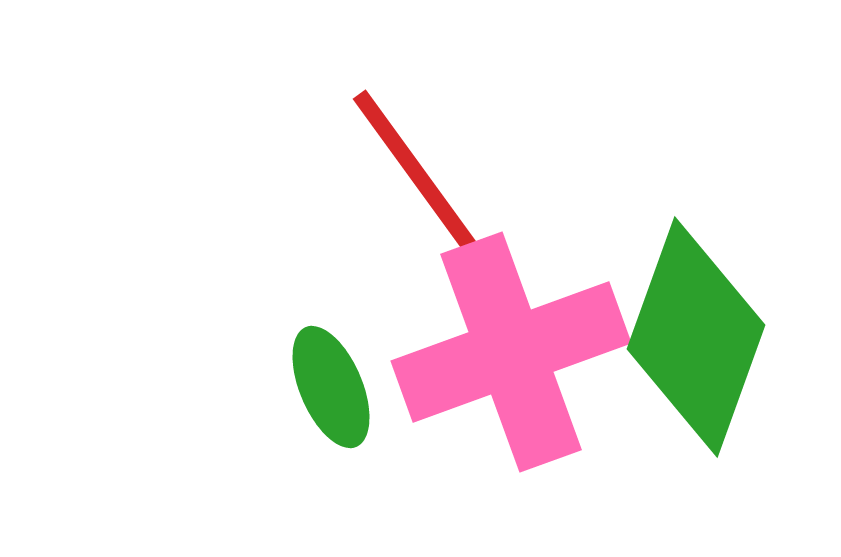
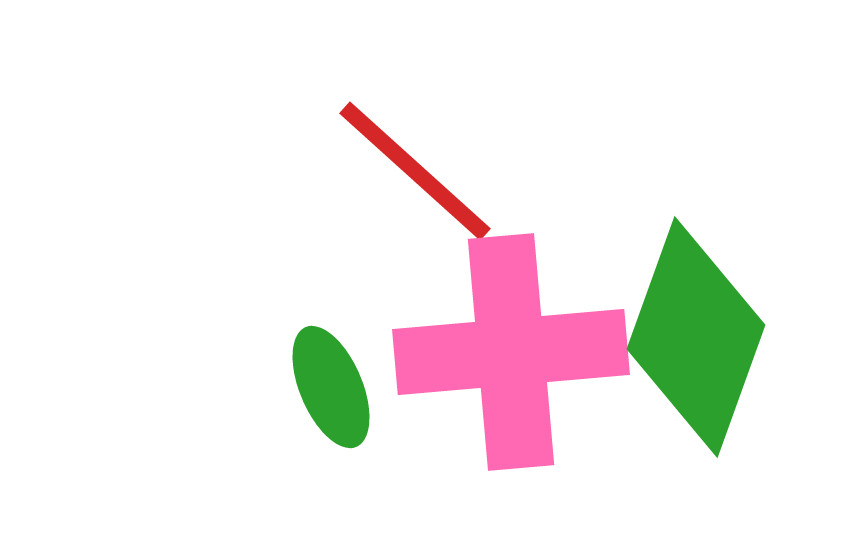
red line: rotated 12 degrees counterclockwise
pink cross: rotated 15 degrees clockwise
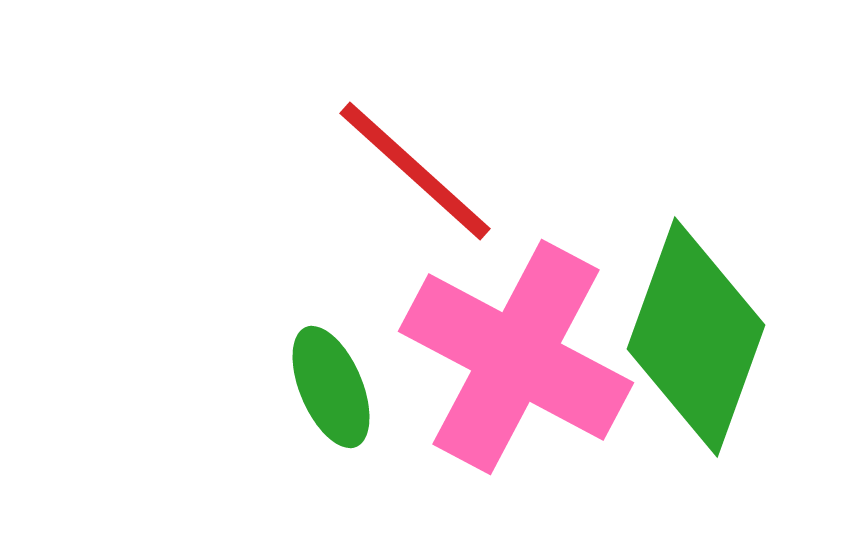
pink cross: moved 5 px right, 5 px down; rotated 33 degrees clockwise
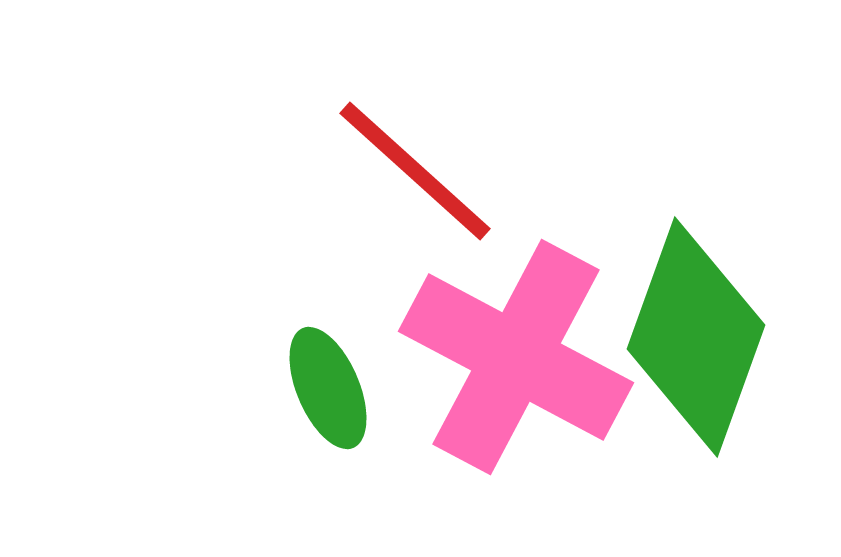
green ellipse: moved 3 px left, 1 px down
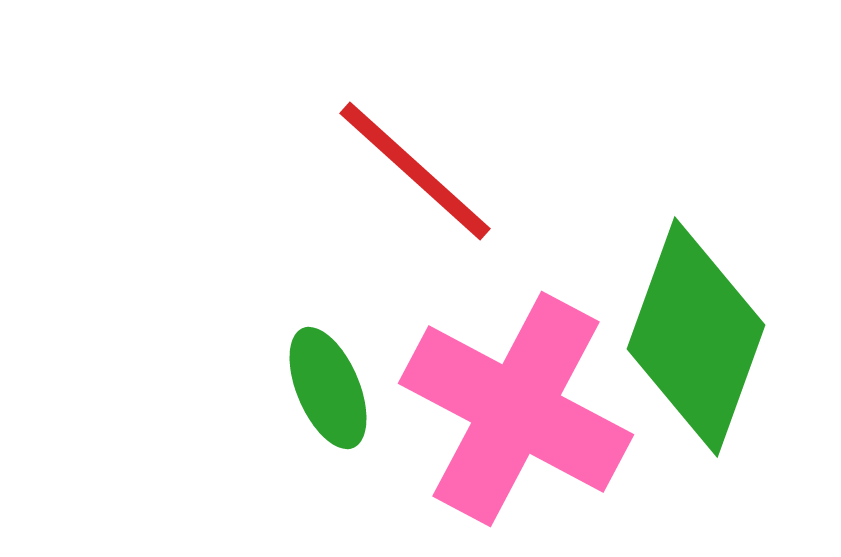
pink cross: moved 52 px down
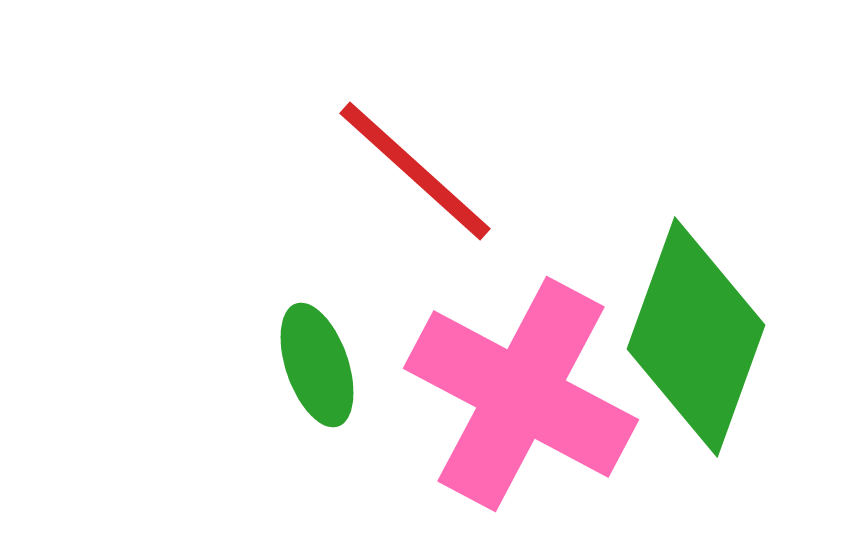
green ellipse: moved 11 px left, 23 px up; rotated 4 degrees clockwise
pink cross: moved 5 px right, 15 px up
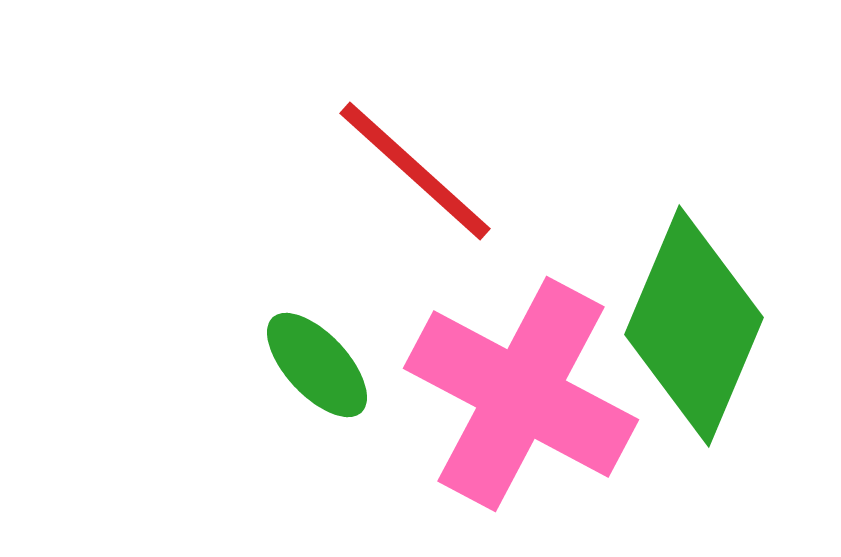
green diamond: moved 2 px left, 11 px up; rotated 3 degrees clockwise
green ellipse: rotated 24 degrees counterclockwise
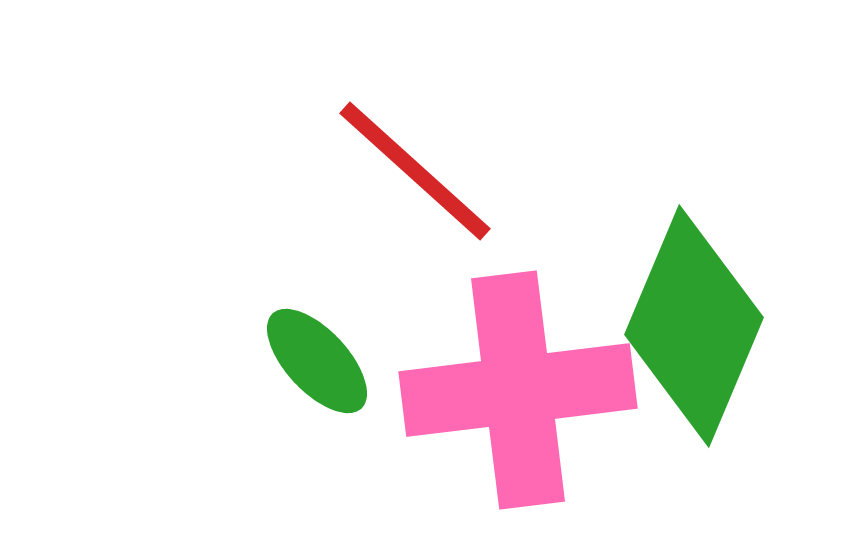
green ellipse: moved 4 px up
pink cross: moved 3 px left, 4 px up; rotated 35 degrees counterclockwise
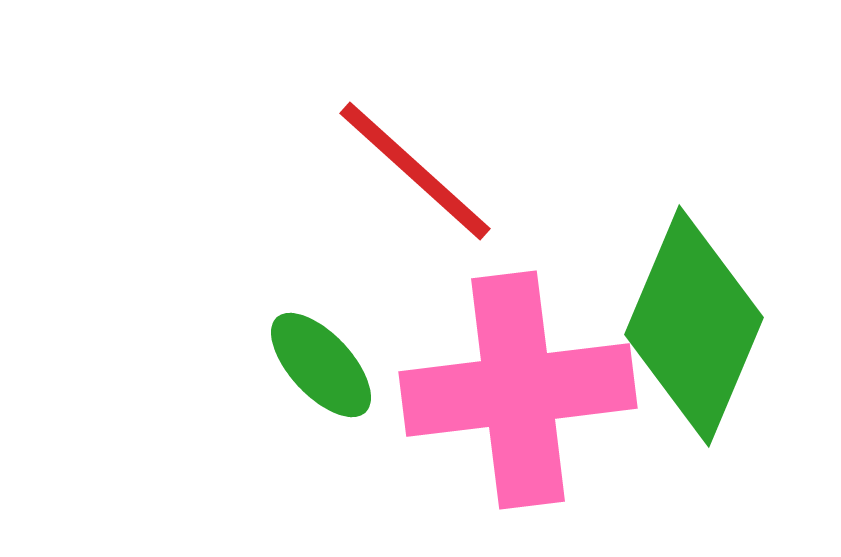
green ellipse: moved 4 px right, 4 px down
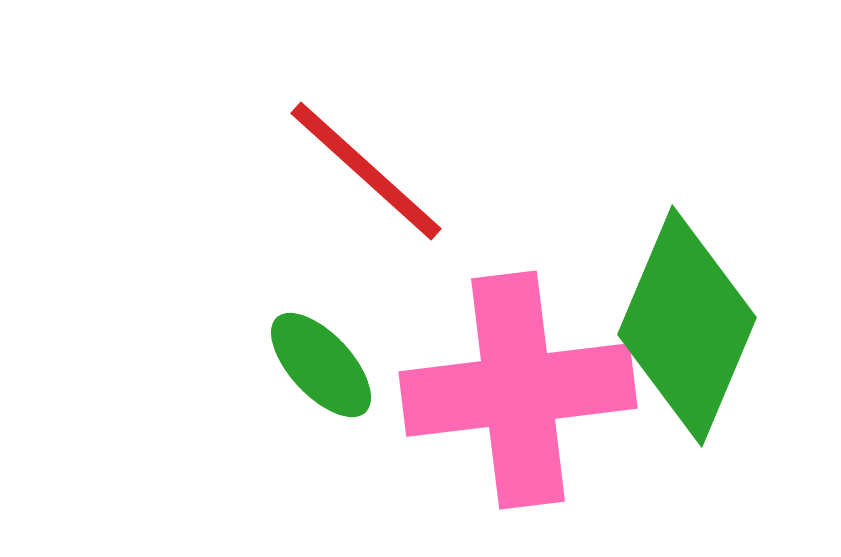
red line: moved 49 px left
green diamond: moved 7 px left
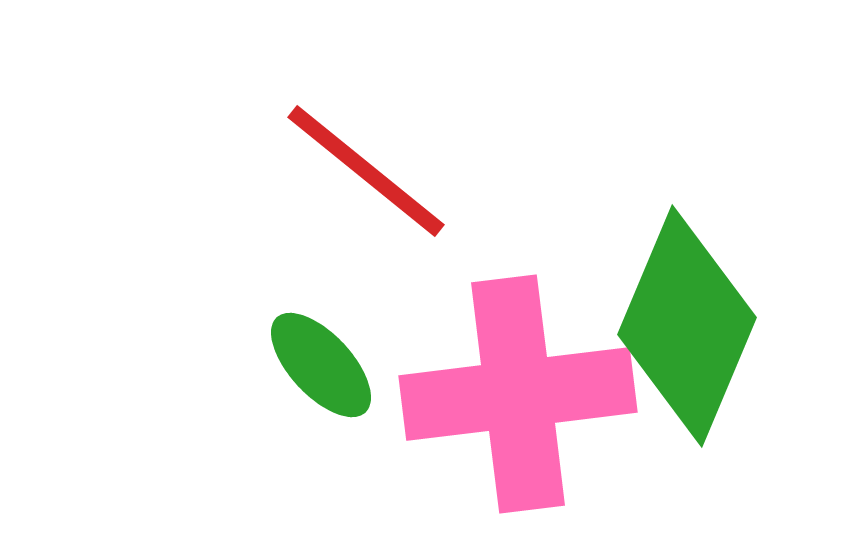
red line: rotated 3 degrees counterclockwise
pink cross: moved 4 px down
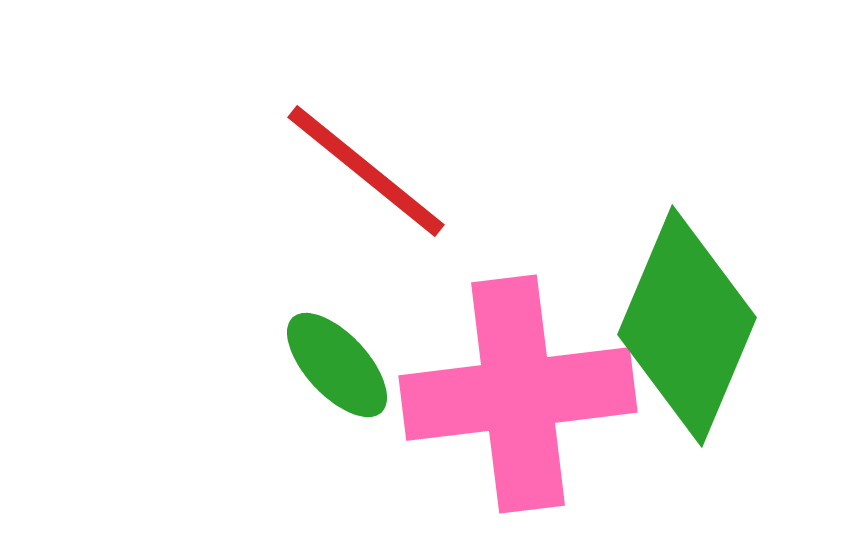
green ellipse: moved 16 px right
